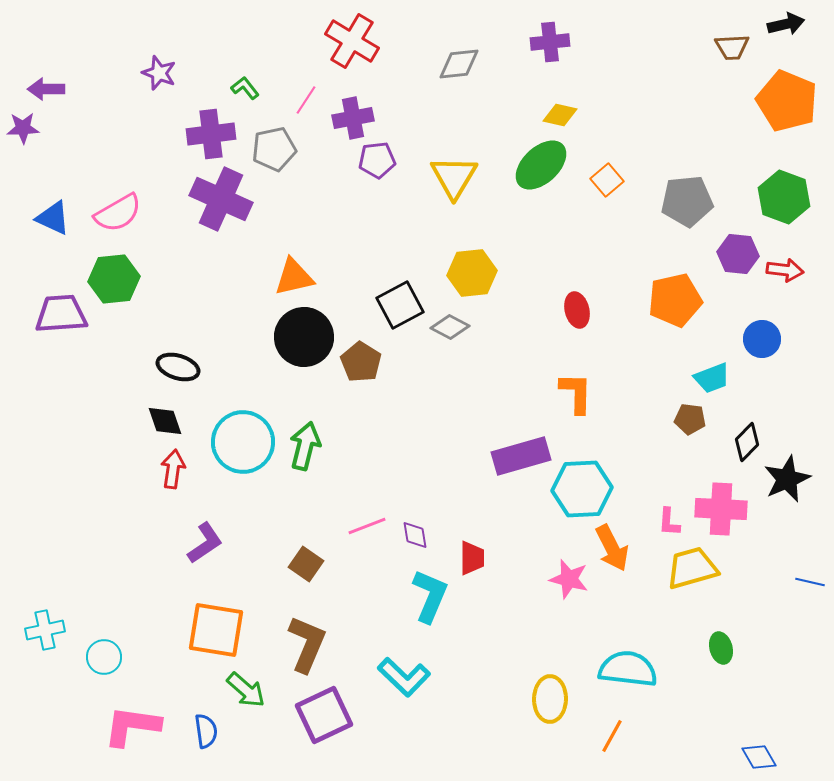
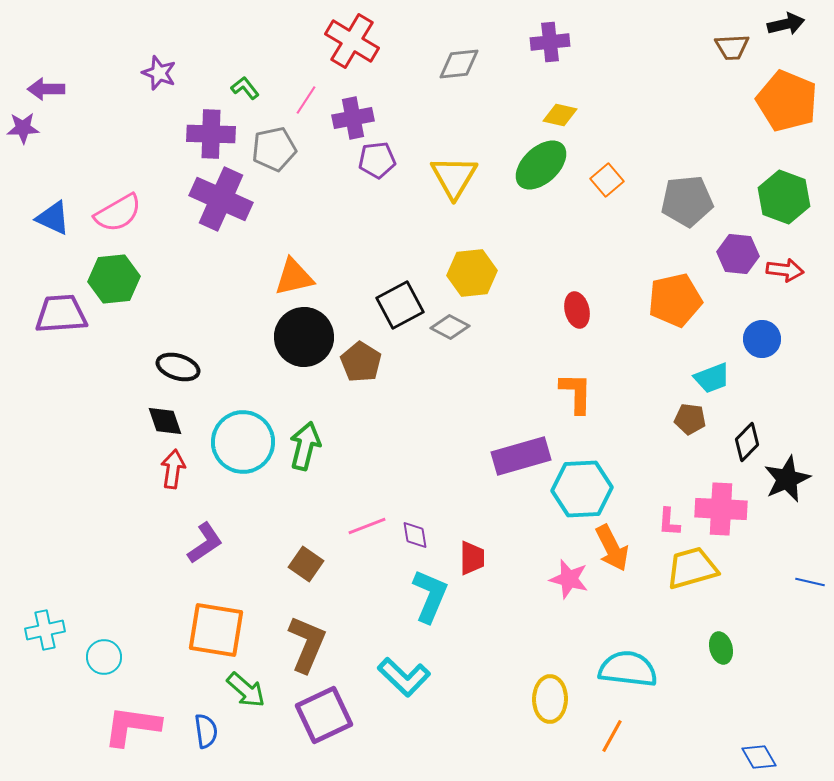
purple cross at (211, 134): rotated 9 degrees clockwise
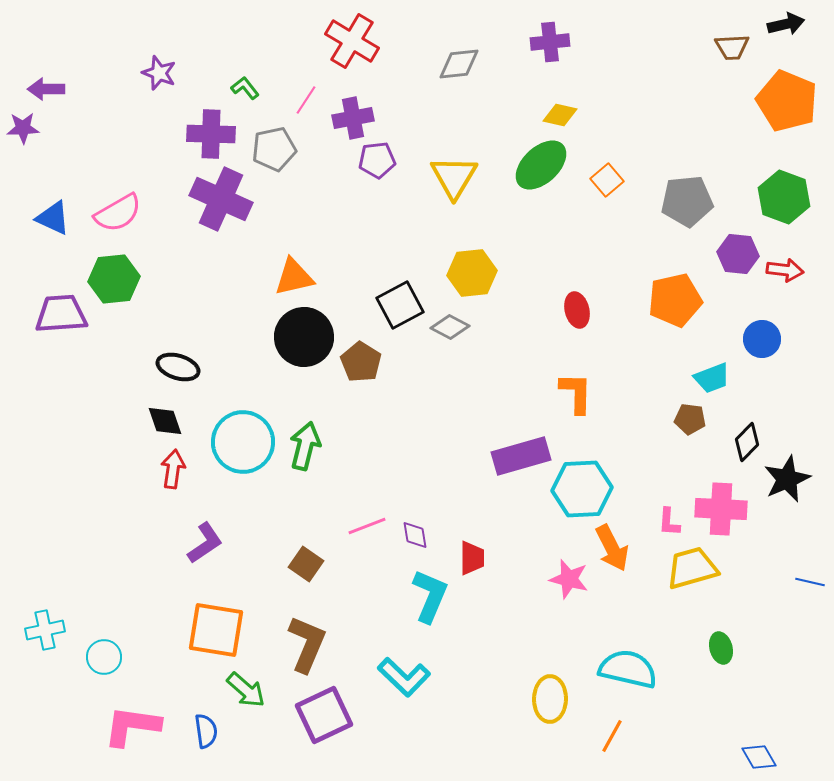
cyan semicircle at (628, 669): rotated 6 degrees clockwise
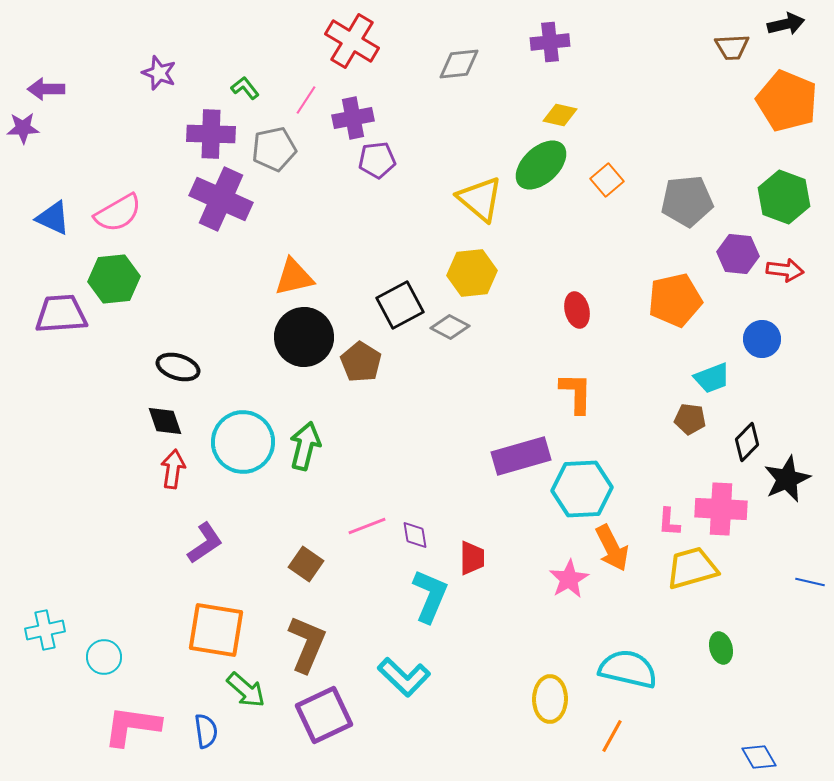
yellow triangle at (454, 177): moved 26 px right, 22 px down; rotated 21 degrees counterclockwise
pink star at (569, 579): rotated 27 degrees clockwise
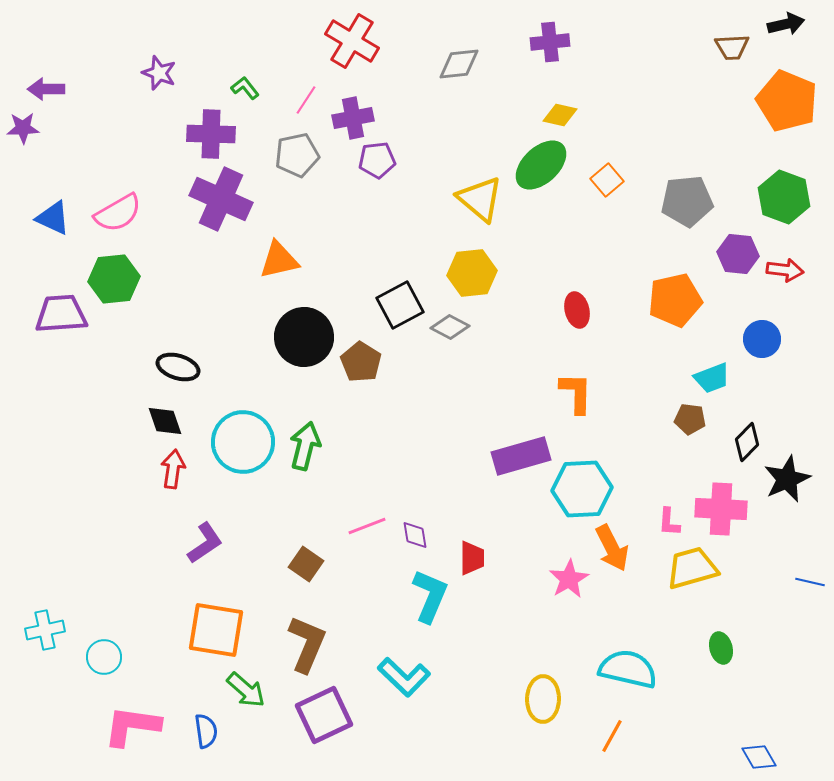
gray pentagon at (274, 149): moved 23 px right, 6 px down
orange triangle at (294, 277): moved 15 px left, 17 px up
yellow ellipse at (550, 699): moved 7 px left
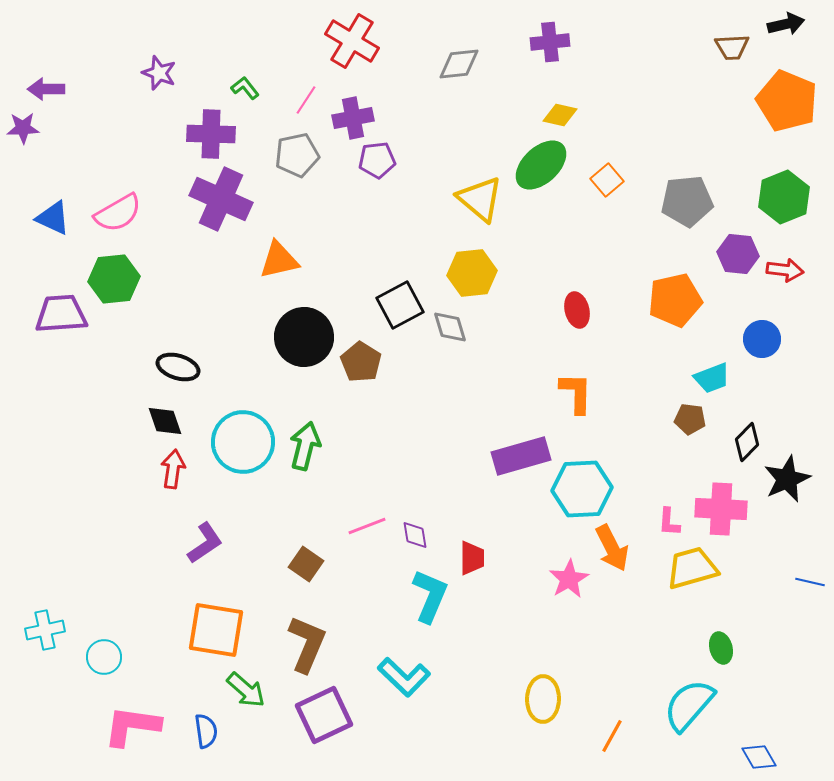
green hexagon at (784, 197): rotated 18 degrees clockwise
gray diamond at (450, 327): rotated 45 degrees clockwise
cyan semicircle at (628, 669): moved 61 px right, 36 px down; rotated 62 degrees counterclockwise
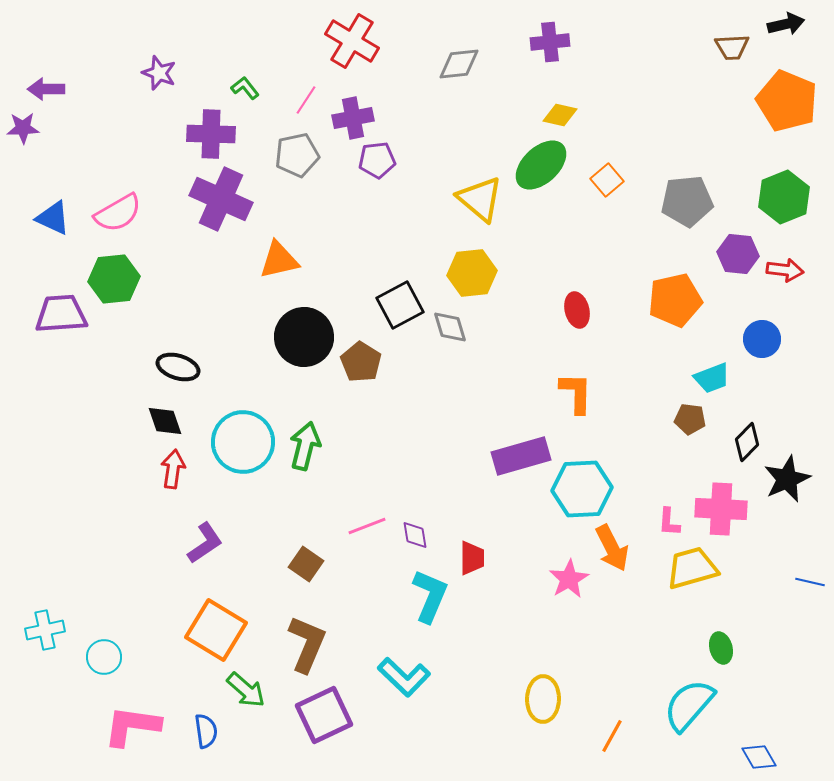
orange square at (216, 630): rotated 22 degrees clockwise
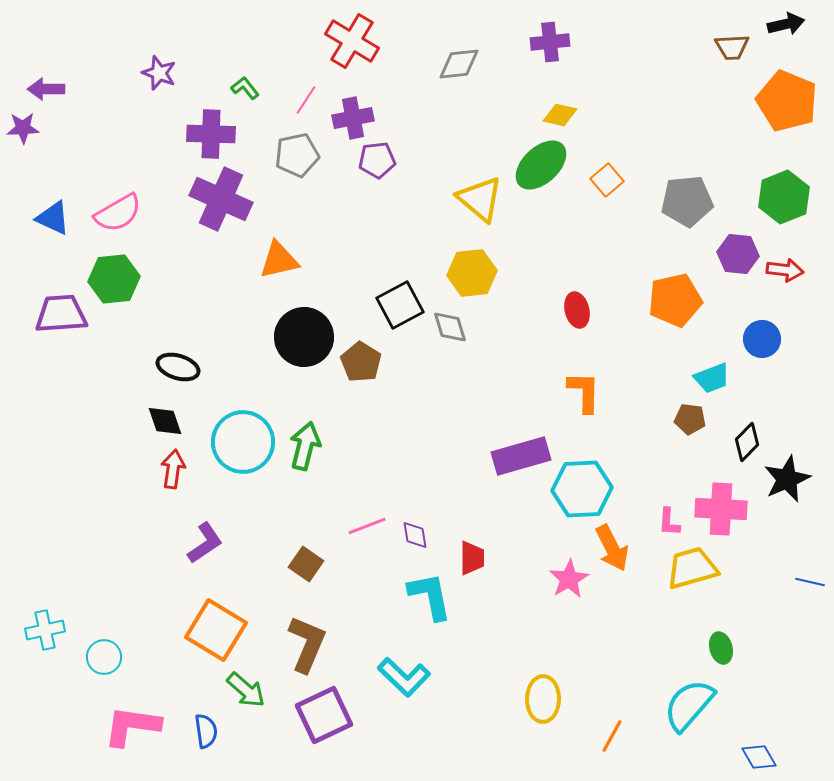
orange L-shape at (576, 393): moved 8 px right, 1 px up
cyan L-shape at (430, 596): rotated 34 degrees counterclockwise
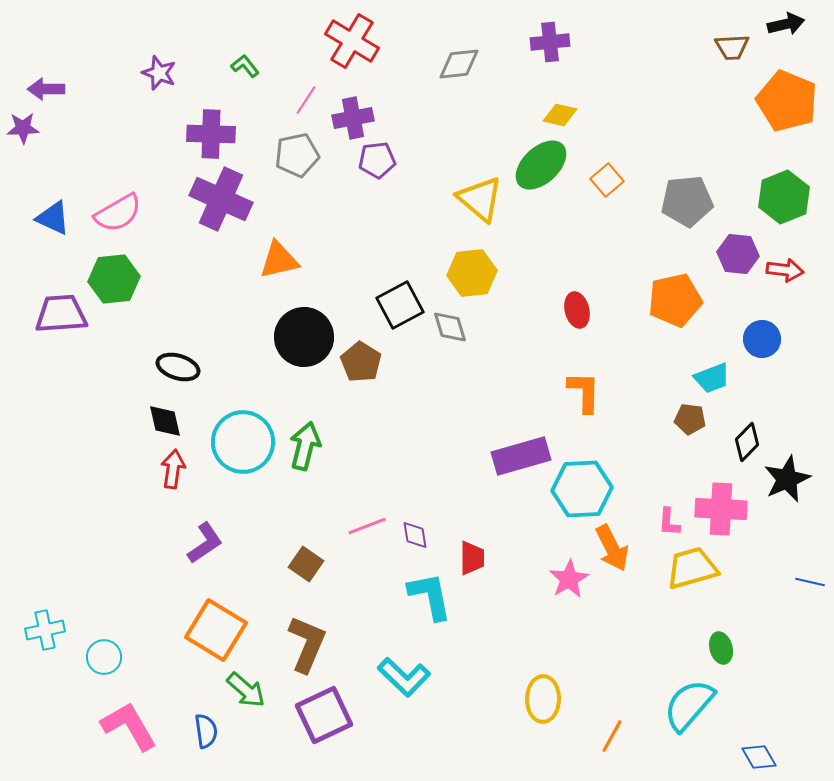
green L-shape at (245, 88): moved 22 px up
black diamond at (165, 421): rotated 6 degrees clockwise
pink L-shape at (132, 726): moved 3 px left; rotated 52 degrees clockwise
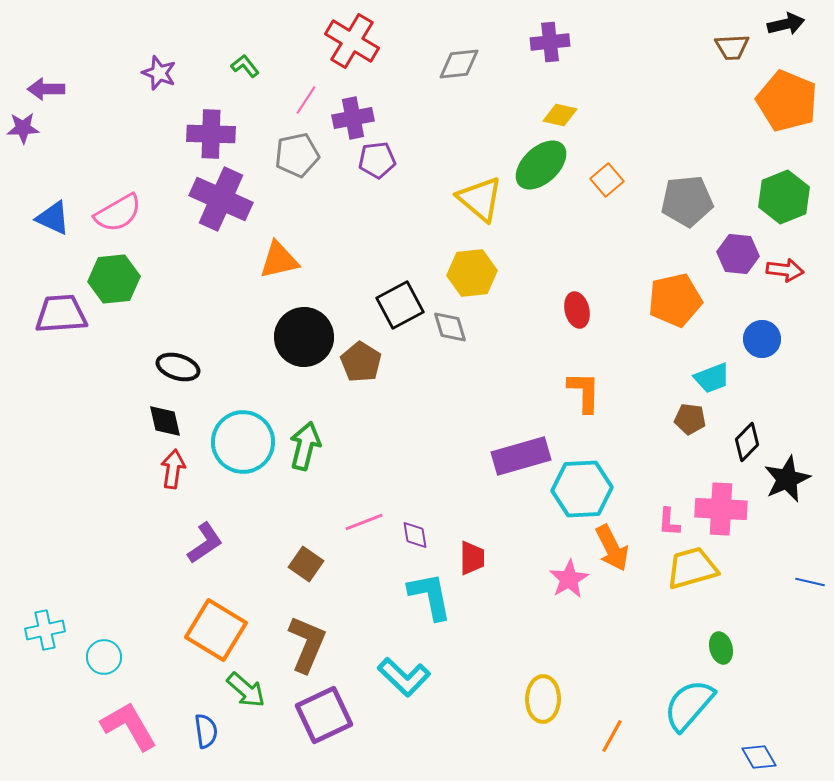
pink line at (367, 526): moved 3 px left, 4 px up
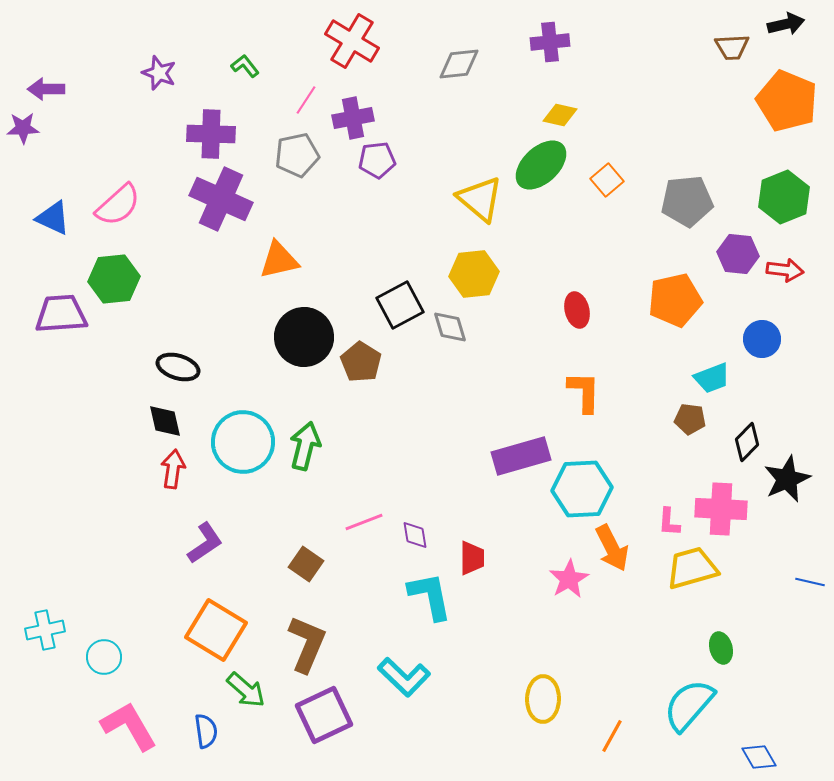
pink semicircle at (118, 213): moved 8 px up; rotated 12 degrees counterclockwise
yellow hexagon at (472, 273): moved 2 px right, 1 px down
